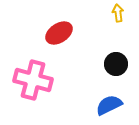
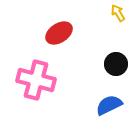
yellow arrow: rotated 24 degrees counterclockwise
pink cross: moved 3 px right
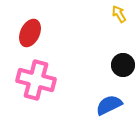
yellow arrow: moved 1 px right, 1 px down
red ellipse: moved 29 px left; rotated 32 degrees counterclockwise
black circle: moved 7 px right, 1 px down
